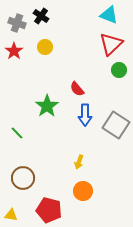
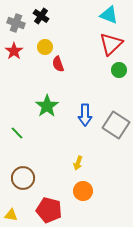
gray cross: moved 1 px left
red semicircle: moved 19 px left, 25 px up; rotated 21 degrees clockwise
yellow arrow: moved 1 px left, 1 px down
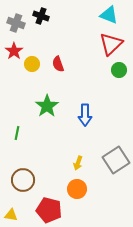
black cross: rotated 14 degrees counterclockwise
yellow circle: moved 13 px left, 17 px down
gray square: moved 35 px down; rotated 24 degrees clockwise
green line: rotated 56 degrees clockwise
brown circle: moved 2 px down
orange circle: moved 6 px left, 2 px up
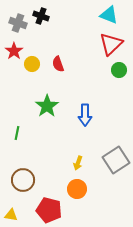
gray cross: moved 2 px right
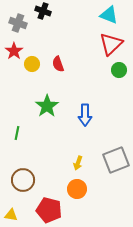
black cross: moved 2 px right, 5 px up
gray square: rotated 12 degrees clockwise
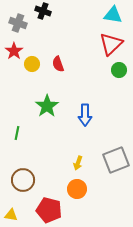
cyan triangle: moved 4 px right; rotated 12 degrees counterclockwise
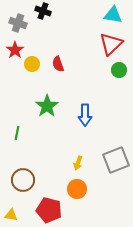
red star: moved 1 px right, 1 px up
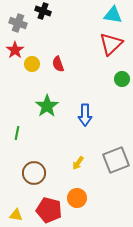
green circle: moved 3 px right, 9 px down
yellow arrow: rotated 16 degrees clockwise
brown circle: moved 11 px right, 7 px up
orange circle: moved 9 px down
yellow triangle: moved 5 px right
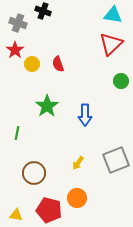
green circle: moved 1 px left, 2 px down
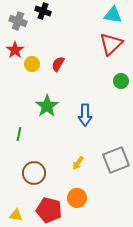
gray cross: moved 2 px up
red semicircle: rotated 49 degrees clockwise
green line: moved 2 px right, 1 px down
